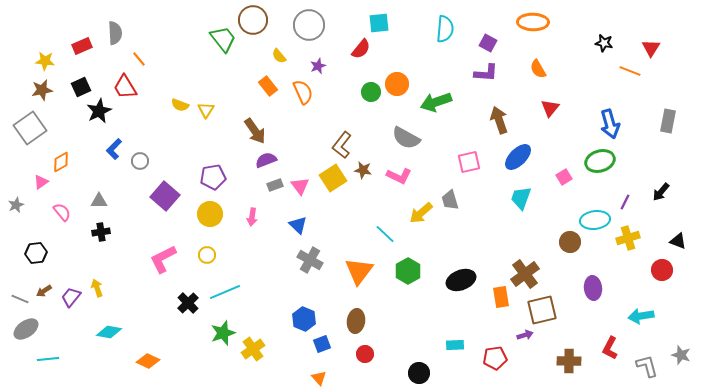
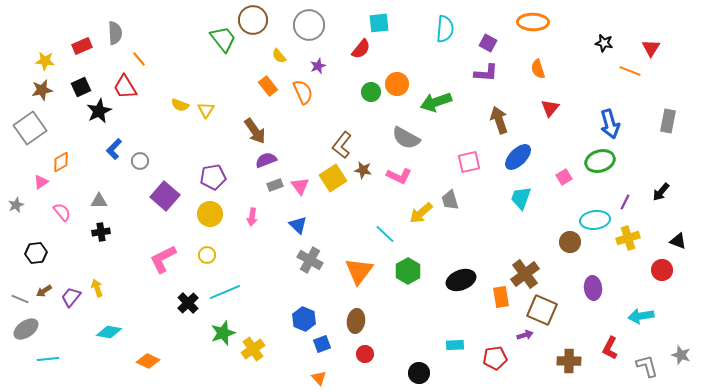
orange semicircle at (538, 69): rotated 12 degrees clockwise
brown square at (542, 310): rotated 36 degrees clockwise
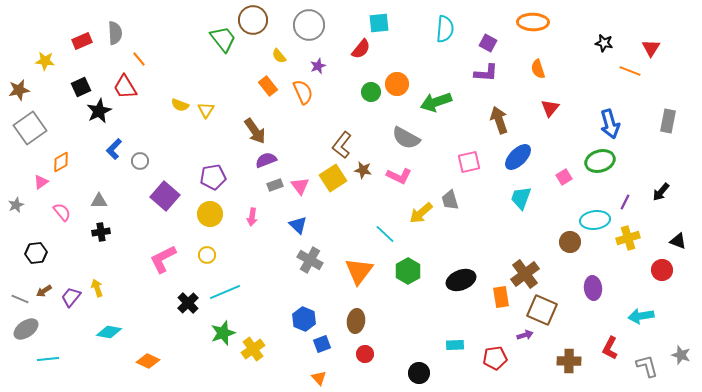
red rectangle at (82, 46): moved 5 px up
brown star at (42, 90): moved 23 px left
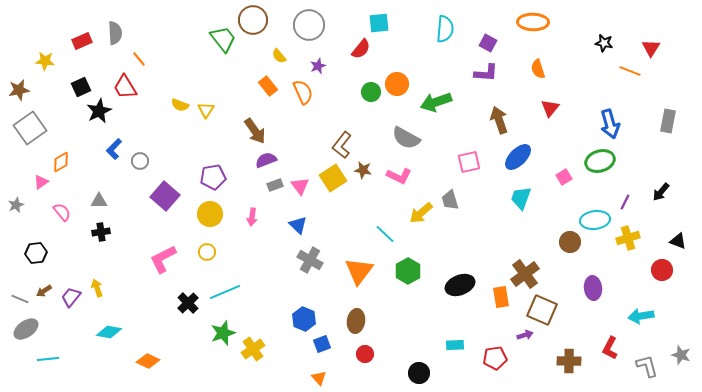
yellow circle at (207, 255): moved 3 px up
black ellipse at (461, 280): moved 1 px left, 5 px down
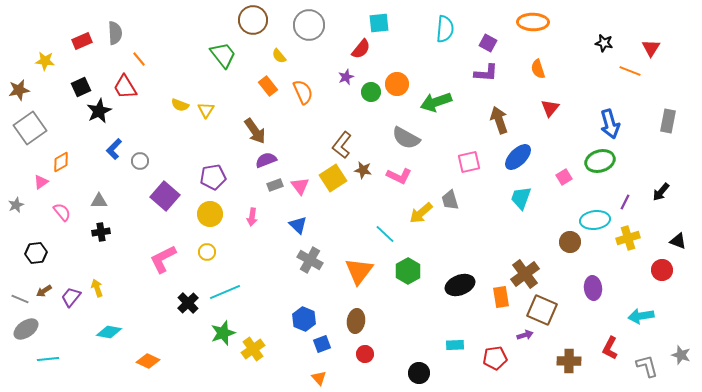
green trapezoid at (223, 39): moved 16 px down
purple star at (318, 66): moved 28 px right, 11 px down
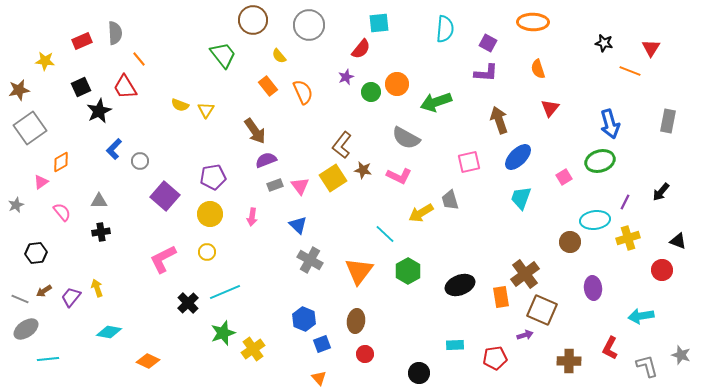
yellow arrow at (421, 213): rotated 10 degrees clockwise
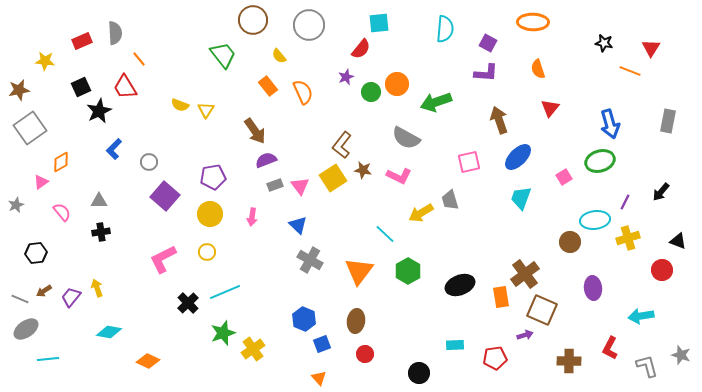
gray circle at (140, 161): moved 9 px right, 1 px down
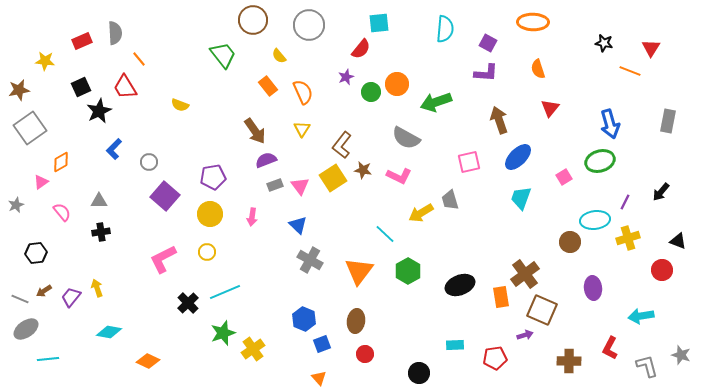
yellow triangle at (206, 110): moved 96 px right, 19 px down
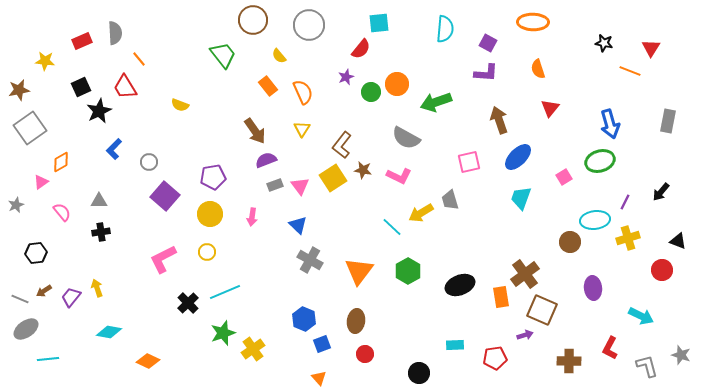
cyan line at (385, 234): moved 7 px right, 7 px up
cyan arrow at (641, 316): rotated 145 degrees counterclockwise
